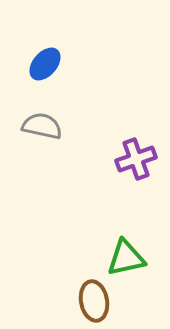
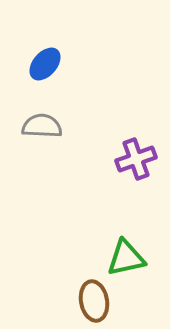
gray semicircle: rotated 9 degrees counterclockwise
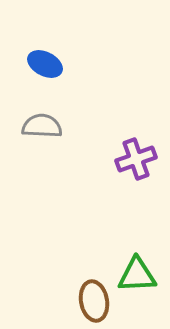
blue ellipse: rotated 76 degrees clockwise
green triangle: moved 11 px right, 17 px down; rotated 9 degrees clockwise
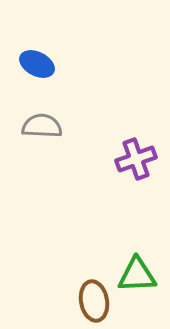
blue ellipse: moved 8 px left
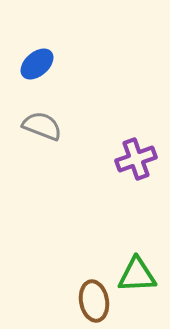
blue ellipse: rotated 68 degrees counterclockwise
gray semicircle: rotated 18 degrees clockwise
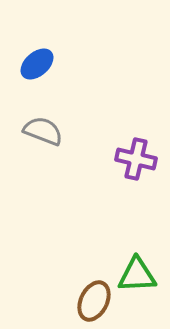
gray semicircle: moved 1 px right, 5 px down
purple cross: rotated 33 degrees clockwise
brown ellipse: rotated 36 degrees clockwise
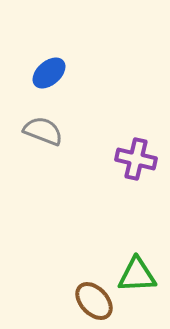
blue ellipse: moved 12 px right, 9 px down
brown ellipse: rotated 69 degrees counterclockwise
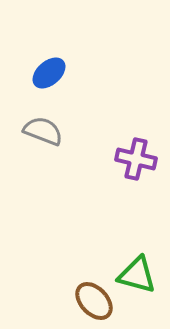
green triangle: rotated 18 degrees clockwise
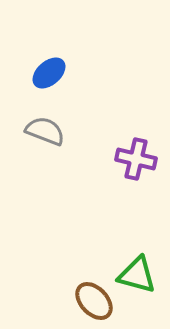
gray semicircle: moved 2 px right
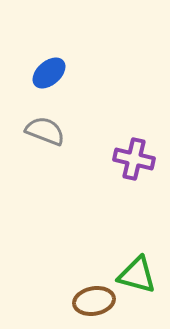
purple cross: moved 2 px left
brown ellipse: rotated 57 degrees counterclockwise
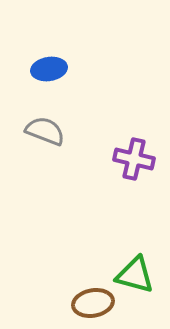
blue ellipse: moved 4 px up; rotated 32 degrees clockwise
green triangle: moved 2 px left
brown ellipse: moved 1 px left, 2 px down
